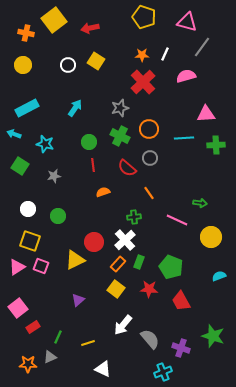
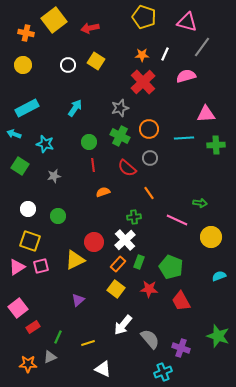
pink square at (41, 266): rotated 35 degrees counterclockwise
green star at (213, 336): moved 5 px right
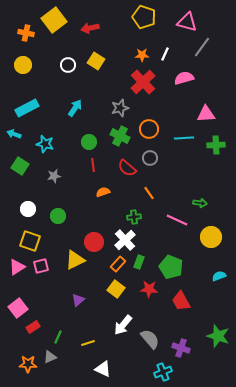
pink semicircle at (186, 76): moved 2 px left, 2 px down
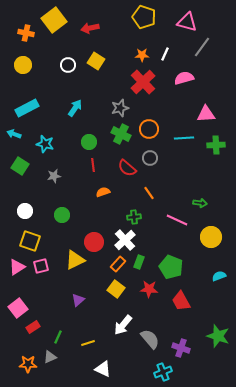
green cross at (120, 136): moved 1 px right, 2 px up
white circle at (28, 209): moved 3 px left, 2 px down
green circle at (58, 216): moved 4 px right, 1 px up
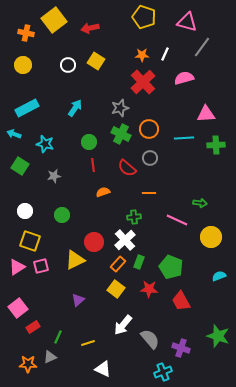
orange line at (149, 193): rotated 56 degrees counterclockwise
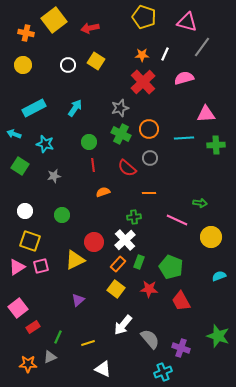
cyan rectangle at (27, 108): moved 7 px right
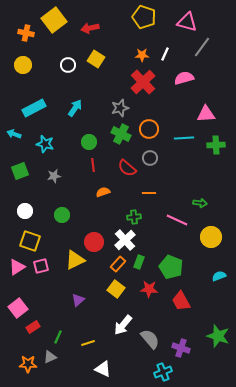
yellow square at (96, 61): moved 2 px up
green square at (20, 166): moved 5 px down; rotated 36 degrees clockwise
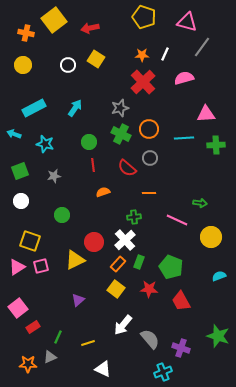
white circle at (25, 211): moved 4 px left, 10 px up
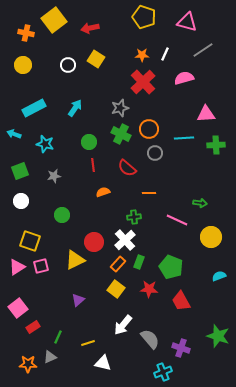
gray line at (202, 47): moved 1 px right, 3 px down; rotated 20 degrees clockwise
gray circle at (150, 158): moved 5 px right, 5 px up
white triangle at (103, 369): moved 6 px up; rotated 12 degrees counterclockwise
